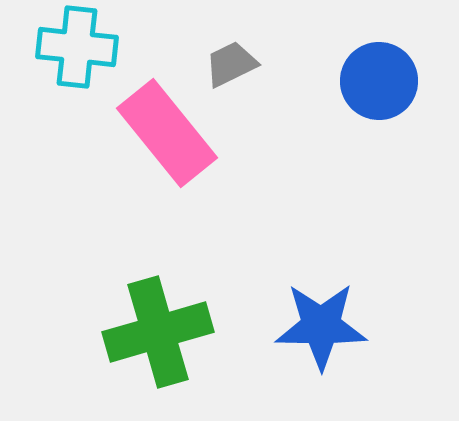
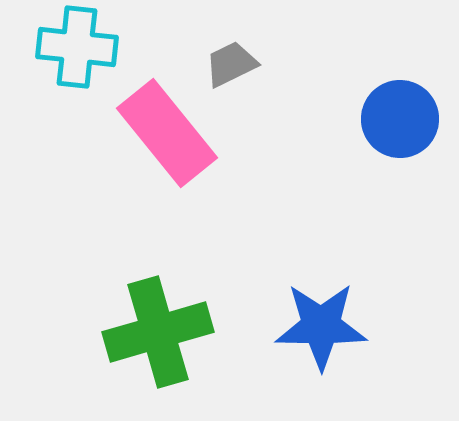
blue circle: moved 21 px right, 38 px down
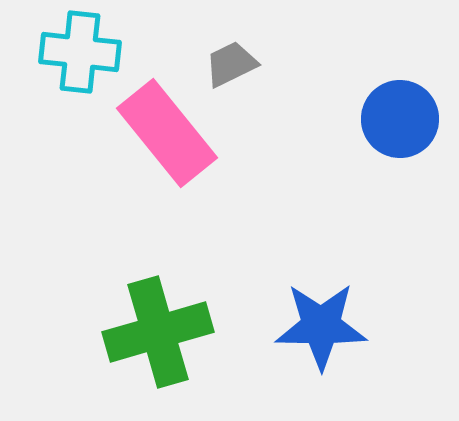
cyan cross: moved 3 px right, 5 px down
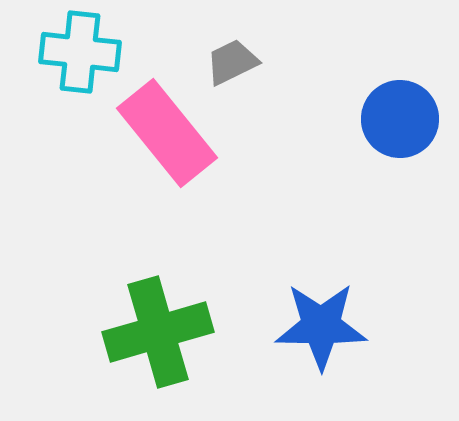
gray trapezoid: moved 1 px right, 2 px up
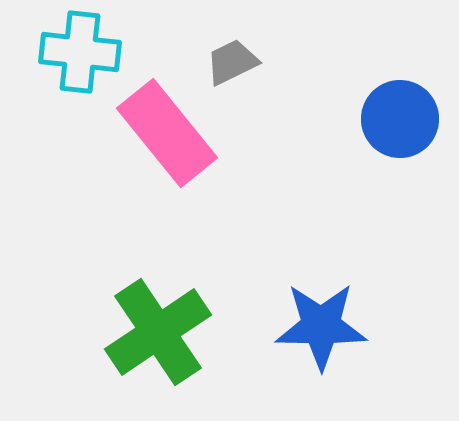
green cross: rotated 18 degrees counterclockwise
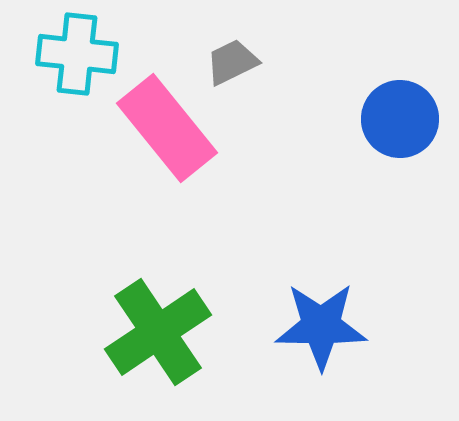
cyan cross: moved 3 px left, 2 px down
pink rectangle: moved 5 px up
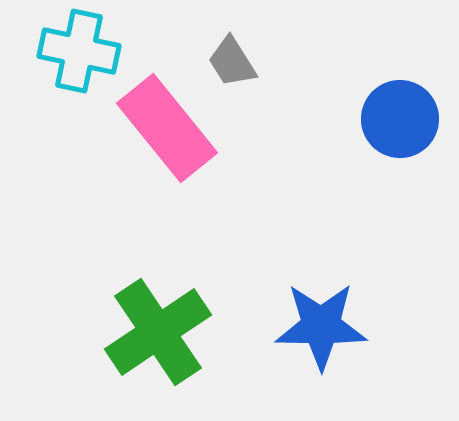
cyan cross: moved 2 px right, 3 px up; rotated 6 degrees clockwise
gray trapezoid: rotated 96 degrees counterclockwise
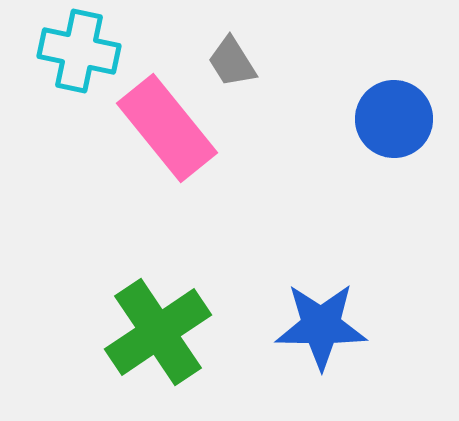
blue circle: moved 6 px left
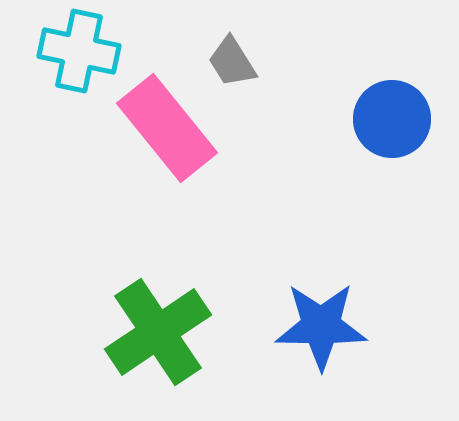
blue circle: moved 2 px left
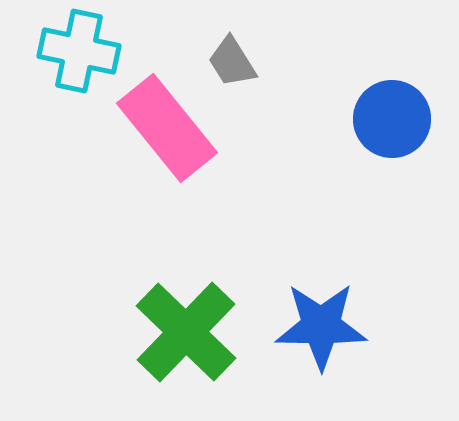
green cross: moved 28 px right; rotated 12 degrees counterclockwise
